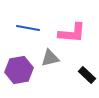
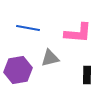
pink L-shape: moved 6 px right
purple hexagon: moved 1 px left
black rectangle: rotated 48 degrees clockwise
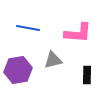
gray triangle: moved 3 px right, 2 px down
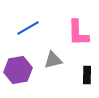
blue line: rotated 40 degrees counterclockwise
pink L-shape: rotated 84 degrees clockwise
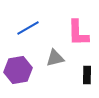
gray triangle: moved 2 px right, 2 px up
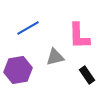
pink L-shape: moved 1 px right, 3 px down
gray triangle: moved 1 px up
black rectangle: rotated 36 degrees counterclockwise
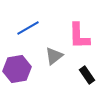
gray triangle: moved 1 px left, 1 px up; rotated 24 degrees counterclockwise
purple hexagon: moved 1 px left, 1 px up
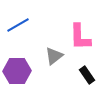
blue line: moved 10 px left, 3 px up
pink L-shape: moved 1 px right, 1 px down
purple hexagon: moved 2 px down; rotated 8 degrees clockwise
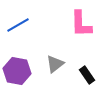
pink L-shape: moved 1 px right, 13 px up
gray triangle: moved 1 px right, 8 px down
purple hexagon: rotated 12 degrees clockwise
